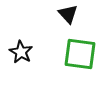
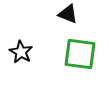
black triangle: rotated 25 degrees counterclockwise
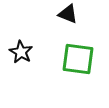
green square: moved 2 px left, 5 px down
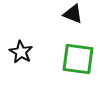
black triangle: moved 5 px right
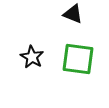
black star: moved 11 px right, 5 px down
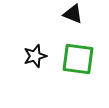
black star: moved 3 px right, 1 px up; rotated 25 degrees clockwise
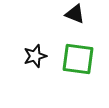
black triangle: moved 2 px right
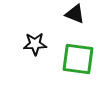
black star: moved 12 px up; rotated 15 degrees clockwise
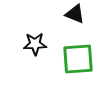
green square: rotated 12 degrees counterclockwise
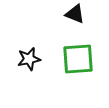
black star: moved 6 px left, 15 px down; rotated 10 degrees counterclockwise
